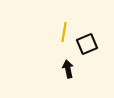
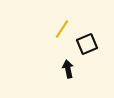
yellow line: moved 2 px left, 3 px up; rotated 24 degrees clockwise
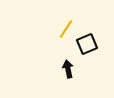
yellow line: moved 4 px right
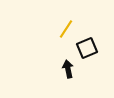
black square: moved 4 px down
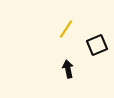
black square: moved 10 px right, 3 px up
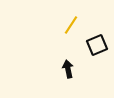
yellow line: moved 5 px right, 4 px up
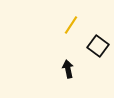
black square: moved 1 px right, 1 px down; rotated 30 degrees counterclockwise
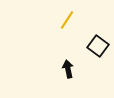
yellow line: moved 4 px left, 5 px up
